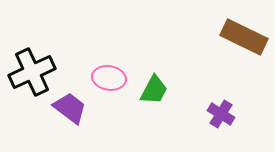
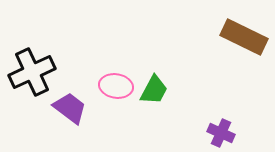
pink ellipse: moved 7 px right, 8 px down
purple cross: moved 19 px down; rotated 8 degrees counterclockwise
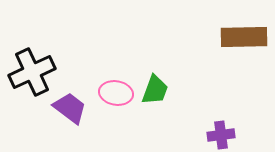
brown rectangle: rotated 27 degrees counterclockwise
pink ellipse: moved 7 px down
green trapezoid: moved 1 px right; rotated 8 degrees counterclockwise
purple cross: moved 2 px down; rotated 32 degrees counterclockwise
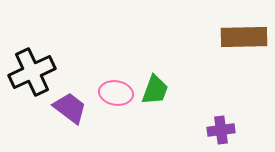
purple cross: moved 5 px up
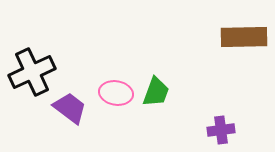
green trapezoid: moved 1 px right, 2 px down
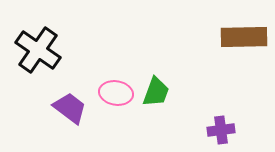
black cross: moved 6 px right, 22 px up; rotated 30 degrees counterclockwise
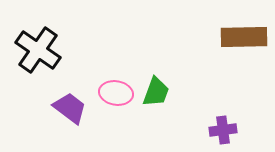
purple cross: moved 2 px right
